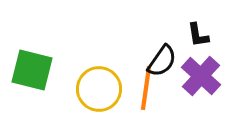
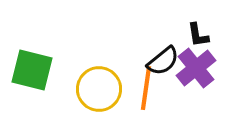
black semicircle: moved 1 px right; rotated 16 degrees clockwise
purple cross: moved 5 px left, 8 px up; rotated 9 degrees clockwise
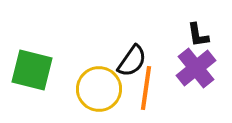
black semicircle: moved 31 px left; rotated 16 degrees counterclockwise
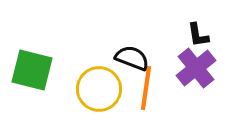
black semicircle: moved 3 px up; rotated 104 degrees counterclockwise
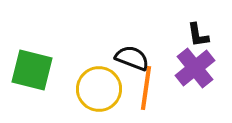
purple cross: moved 1 px left
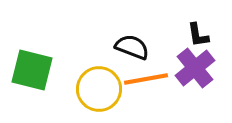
black semicircle: moved 11 px up
orange line: moved 9 px up; rotated 72 degrees clockwise
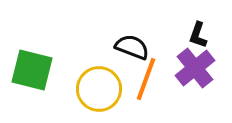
black L-shape: rotated 28 degrees clockwise
orange line: rotated 60 degrees counterclockwise
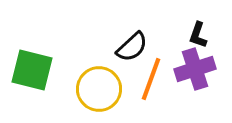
black semicircle: rotated 116 degrees clockwise
purple cross: moved 1 px down; rotated 21 degrees clockwise
orange line: moved 5 px right
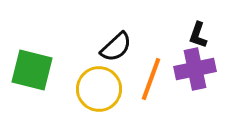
black semicircle: moved 16 px left
purple cross: rotated 6 degrees clockwise
